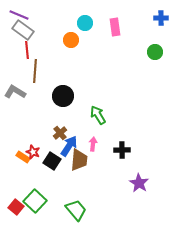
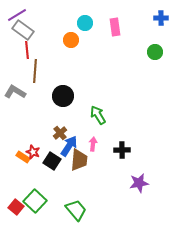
purple line: moved 2 px left; rotated 54 degrees counterclockwise
purple star: rotated 30 degrees clockwise
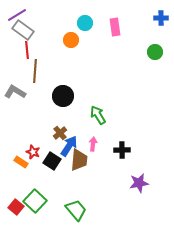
orange rectangle: moved 2 px left, 5 px down
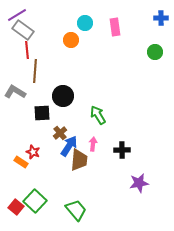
black square: moved 10 px left, 48 px up; rotated 36 degrees counterclockwise
